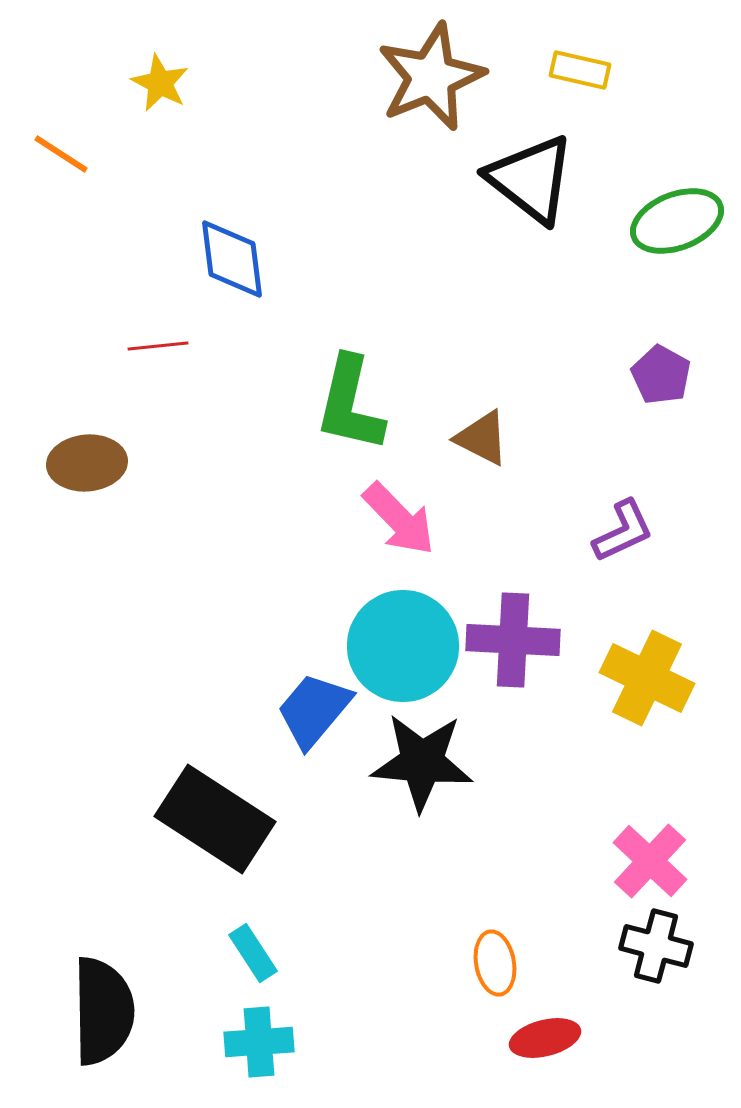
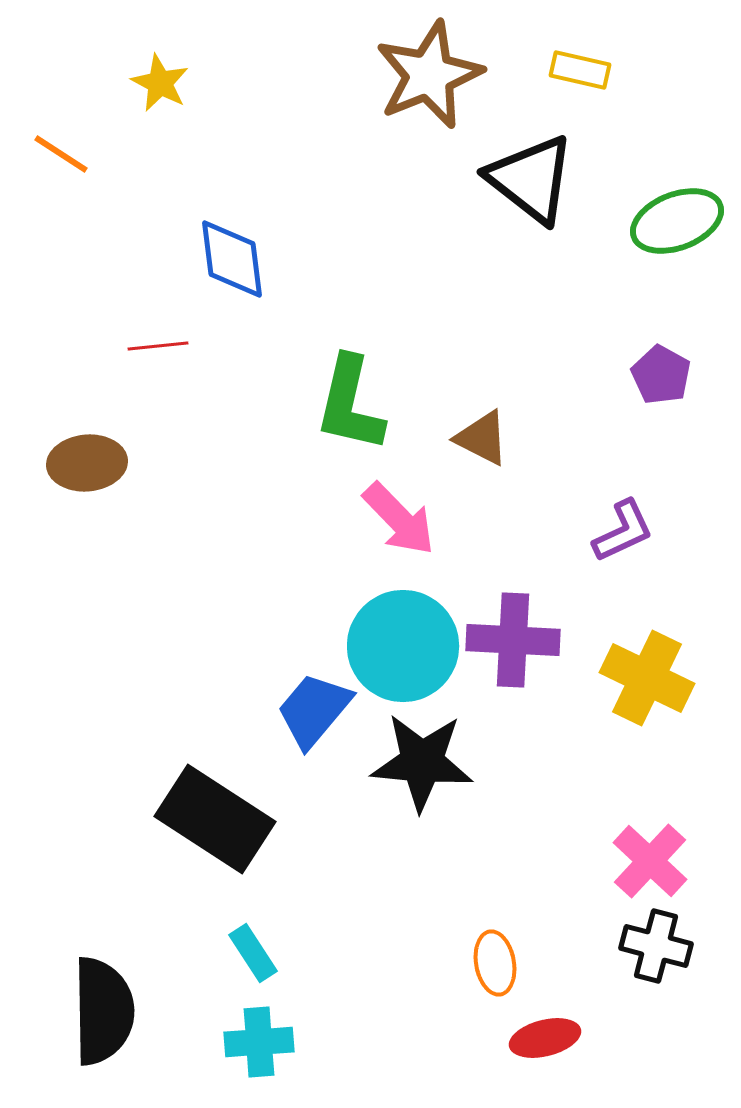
brown star: moved 2 px left, 2 px up
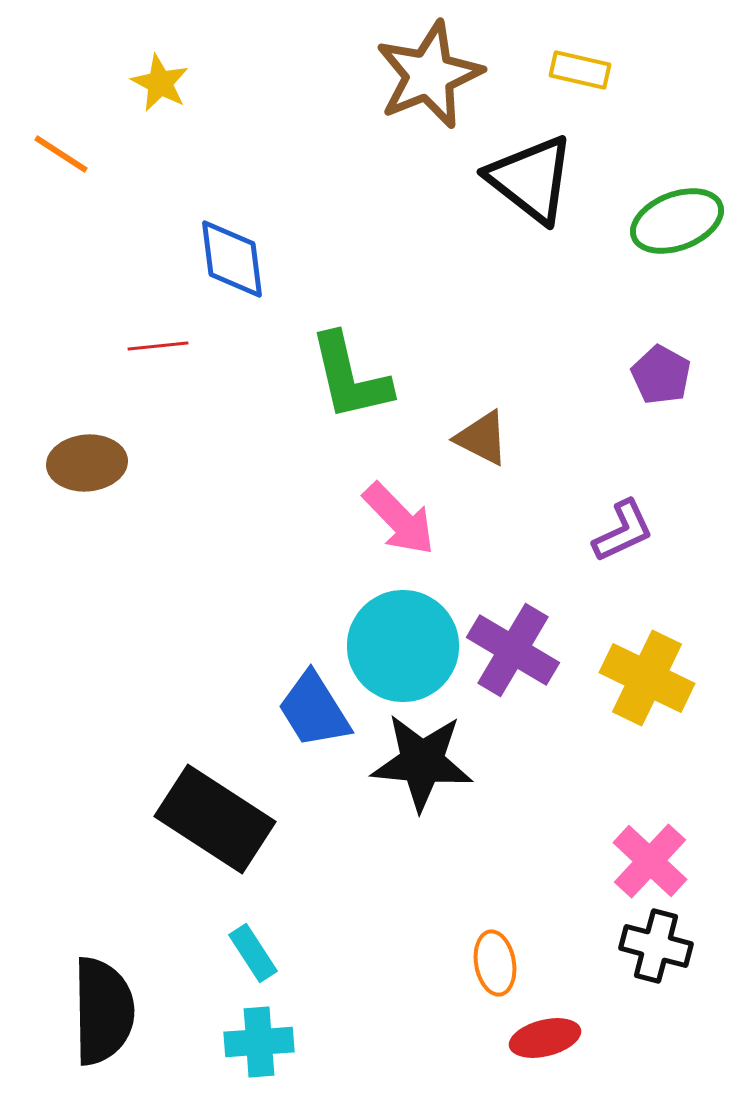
green L-shape: moved 27 px up; rotated 26 degrees counterclockwise
purple cross: moved 10 px down; rotated 28 degrees clockwise
blue trapezoid: rotated 72 degrees counterclockwise
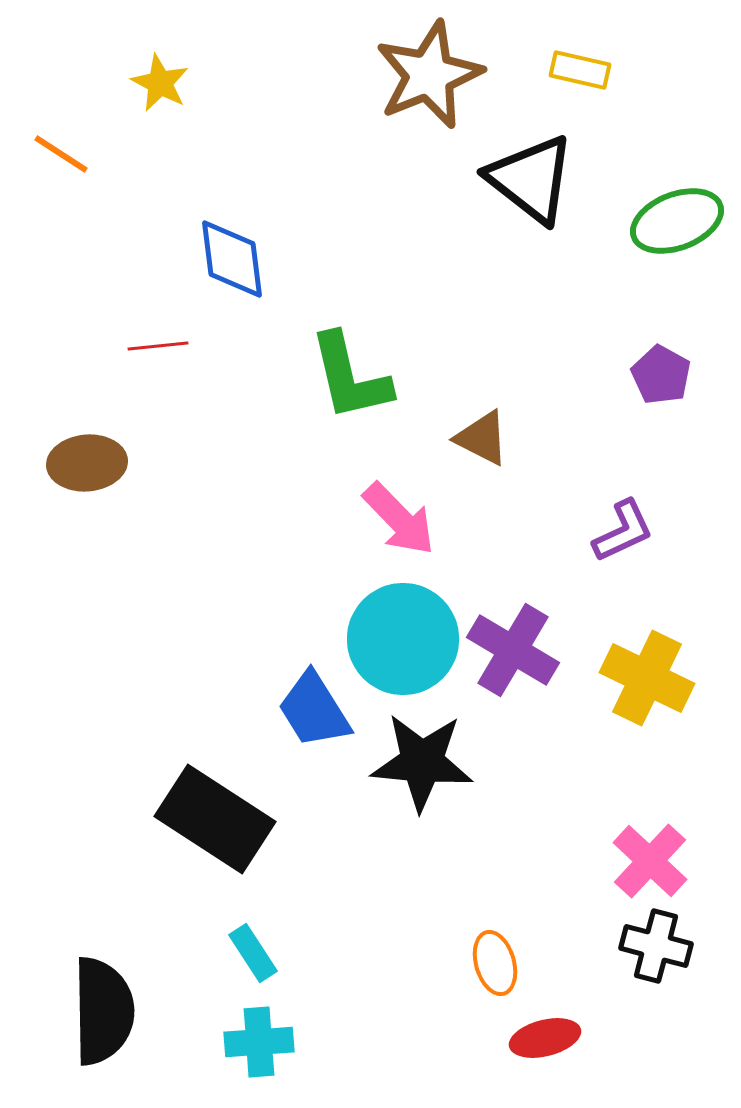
cyan circle: moved 7 px up
orange ellipse: rotated 6 degrees counterclockwise
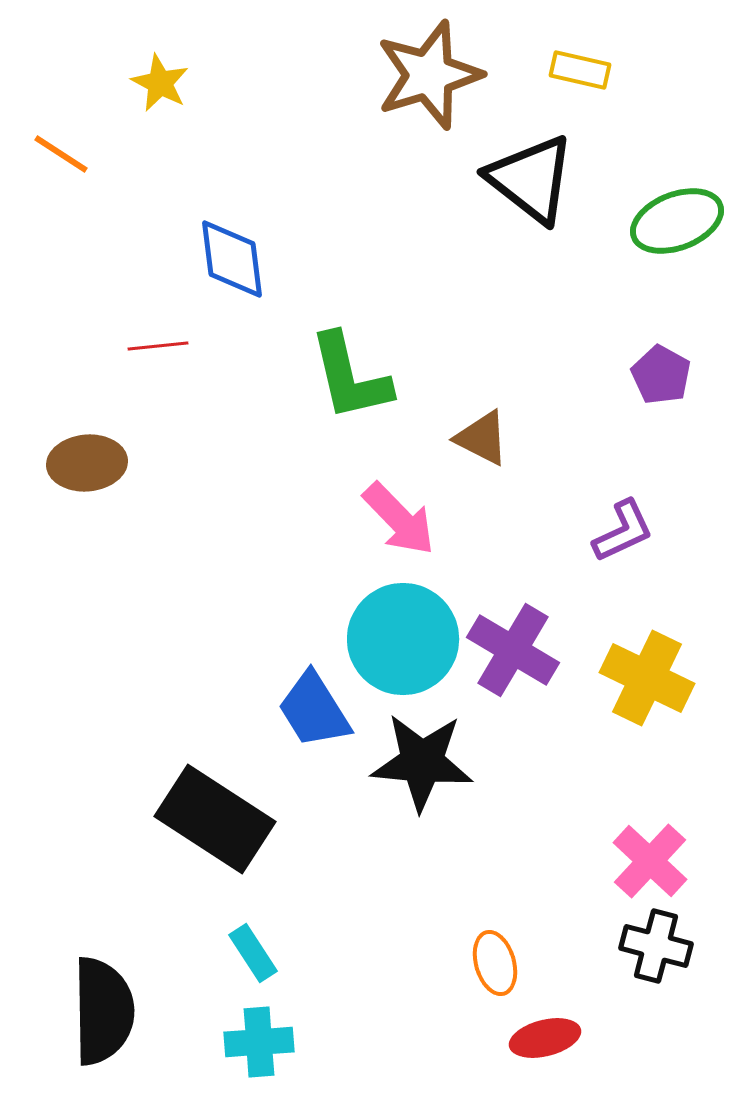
brown star: rotated 5 degrees clockwise
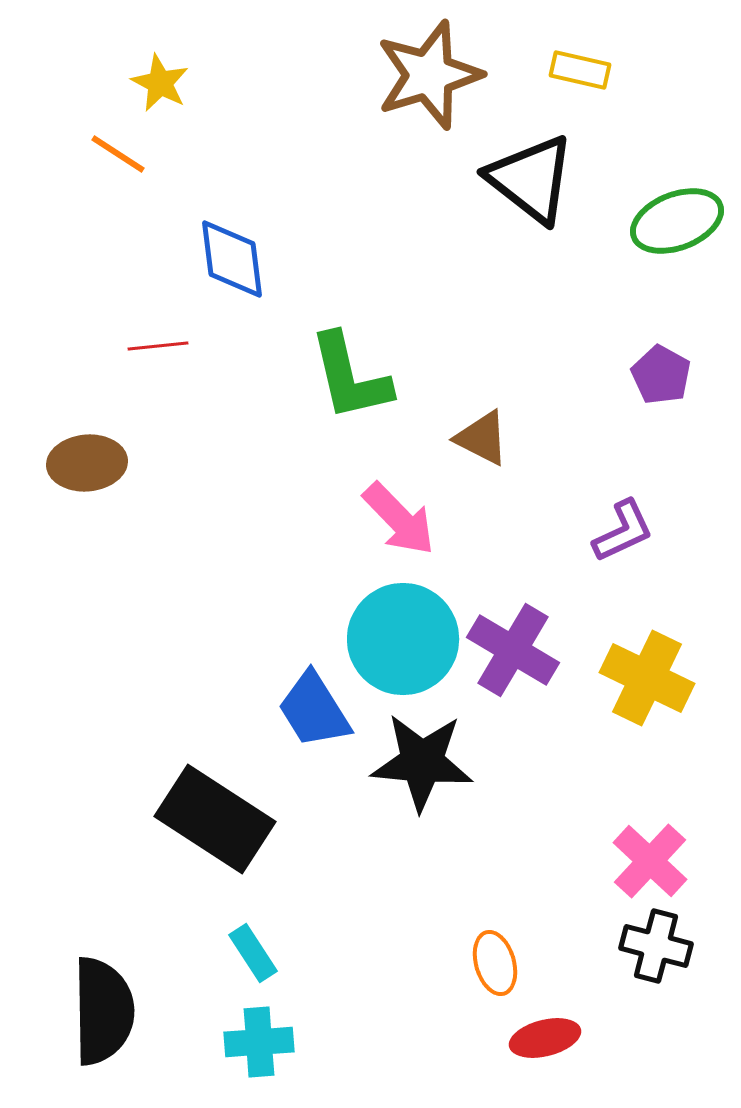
orange line: moved 57 px right
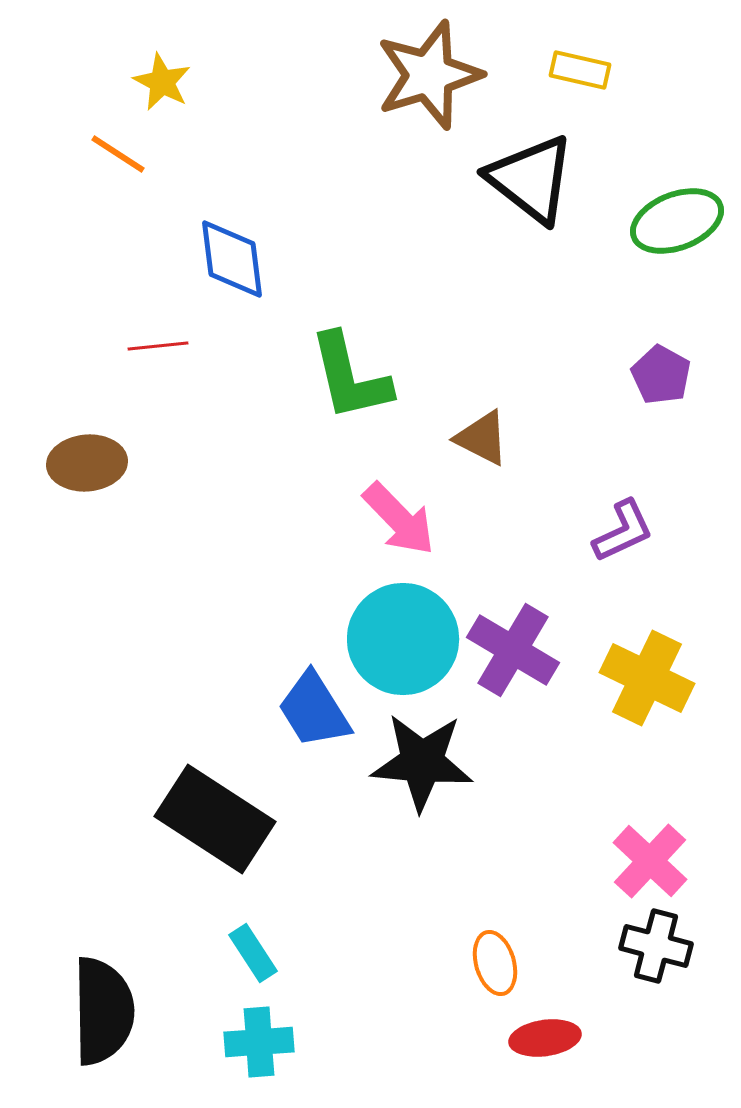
yellow star: moved 2 px right, 1 px up
red ellipse: rotated 6 degrees clockwise
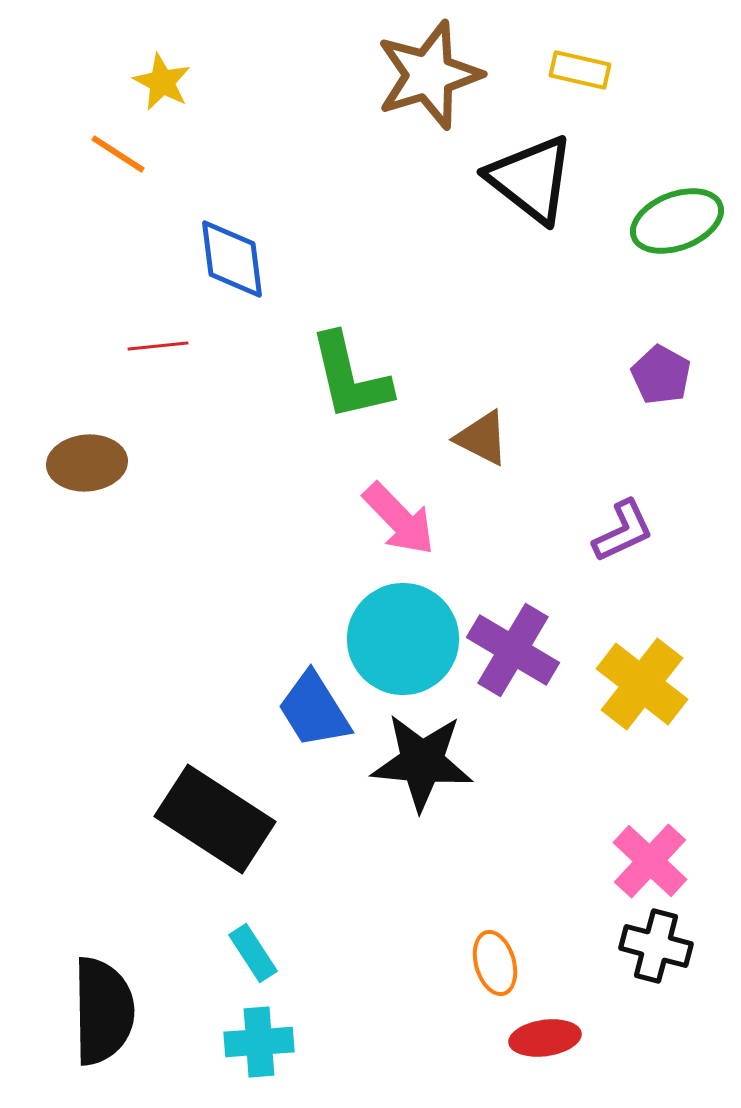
yellow cross: moved 5 px left, 6 px down; rotated 12 degrees clockwise
